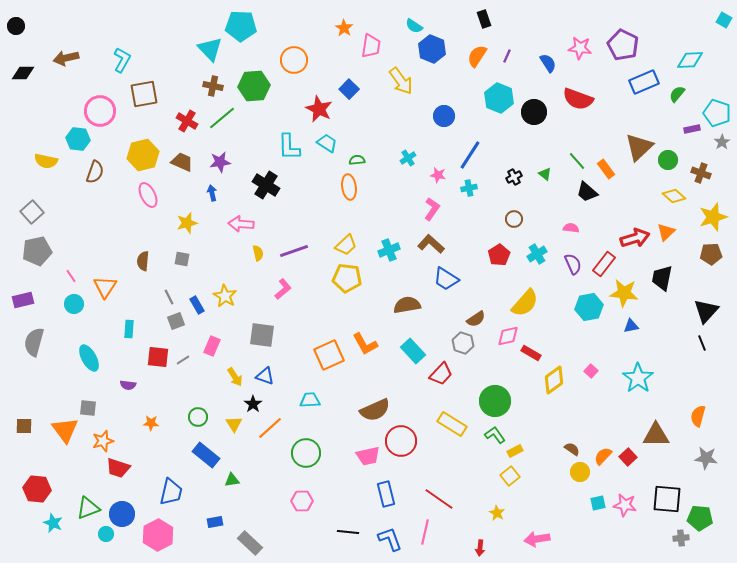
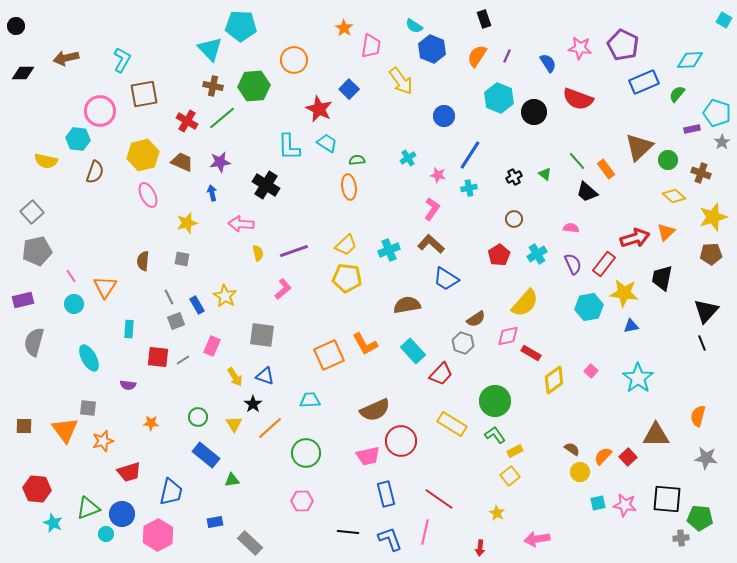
red trapezoid at (118, 468): moved 11 px right, 4 px down; rotated 35 degrees counterclockwise
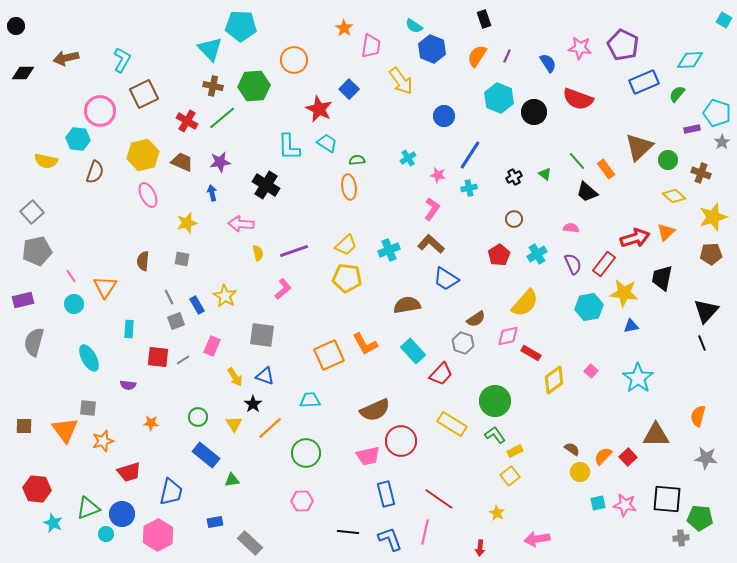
brown square at (144, 94): rotated 16 degrees counterclockwise
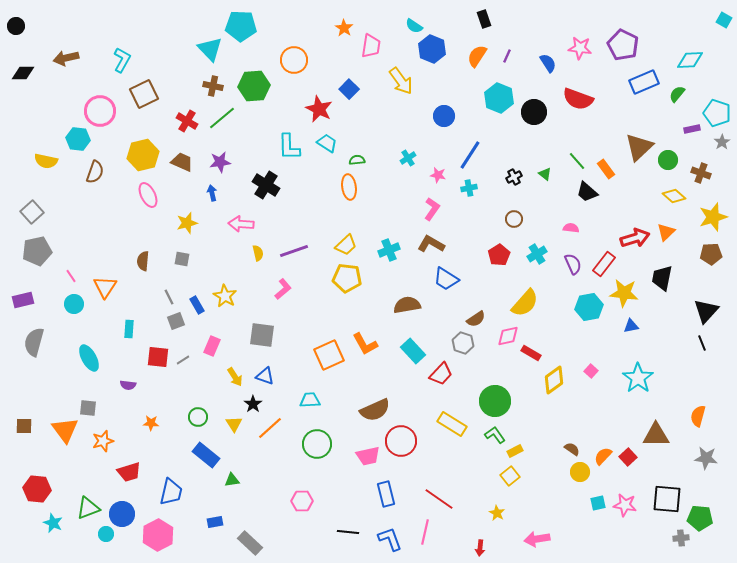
brown L-shape at (431, 244): rotated 12 degrees counterclockwise
green circle at (306, 453): moved 11 px right, 9 px up
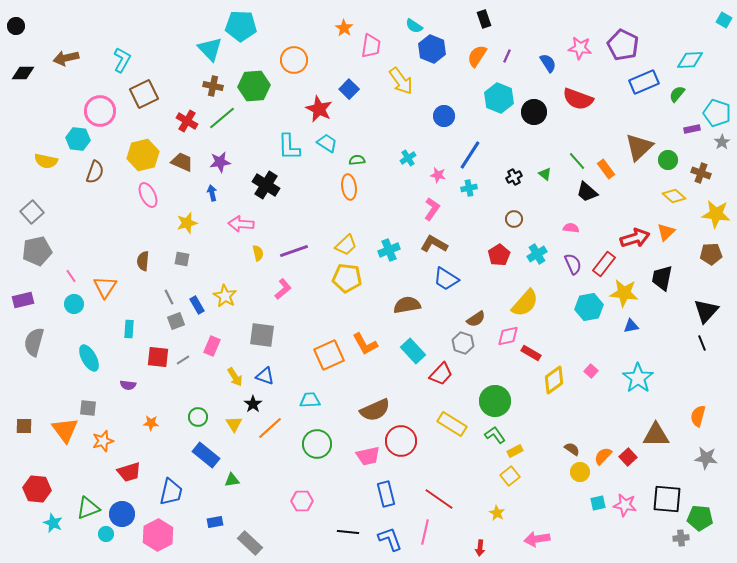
yellow star at (713, 217): moved 3 px right, 3 px up; rotated 24 degrees clockwise
brown L-shape at (431, 244): moved 3 px right
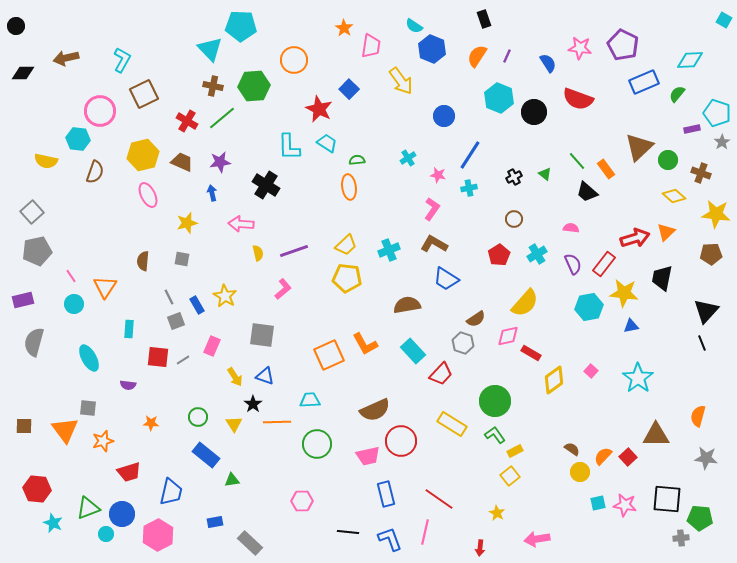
orange line at (270, 428): moved 7 px right, 6 px up; rotated 40 degrees clockwise
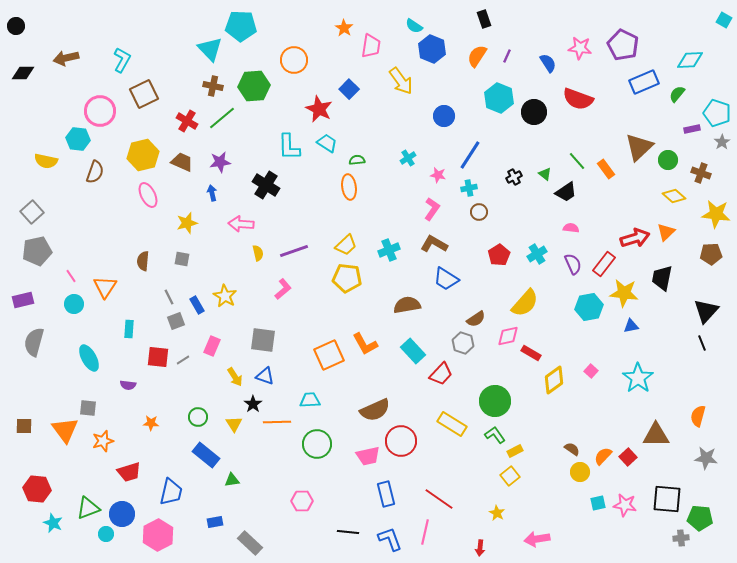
black trapezoid at (587, 192): moved 21 px left; rotated 75 degrees counterclockwise
brown circle at (514, 219): moved 35 px left, 7 px up
gray square at (262, 335): moved 1 px right, 5 px down
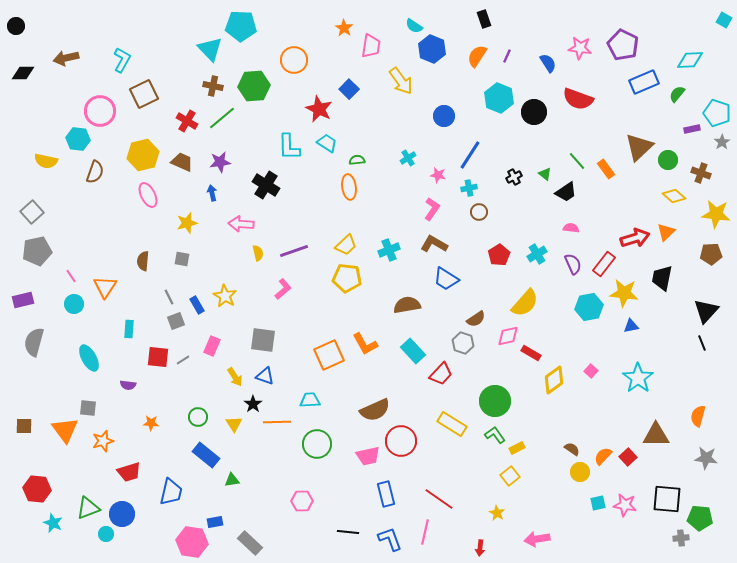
yellow rectangle at (515, 451): moved 2 px right, 3 px up
pink hexagon at (158, 535): moved 34 px right, 7 px down; rotated 24 degrees counterclockwise
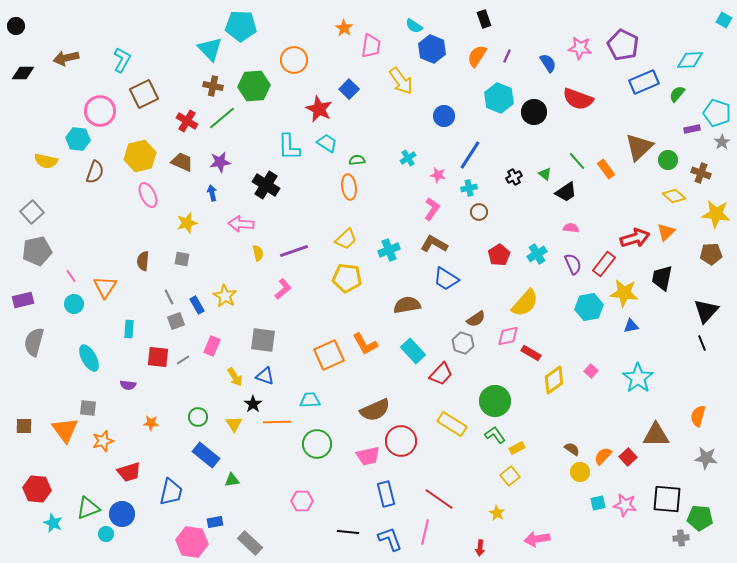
yellow hexagon at (143, 155): moved 3 px left, 1 px down
yellow trapezoid at (346, 245): moved 6 px up
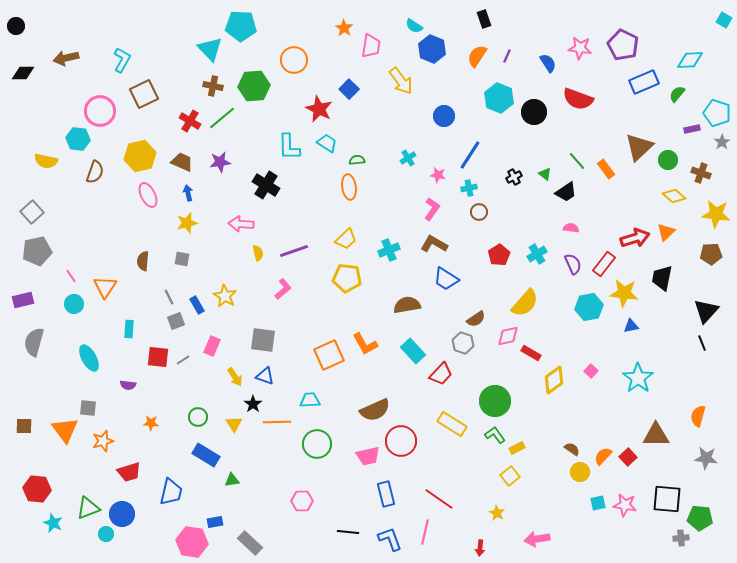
red cross at (187, 121): moved 3 px right
blue arrow at (212, 193): moved 24 px left
blue rectangle at (206, 455): rotated 8 degrees counterclockwise
